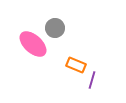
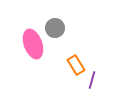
pink ellipse: rotated 28 degrees clockwise
orange rectangle: rotated 36 degrees clockwise
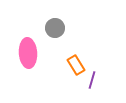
pink ellipse: moved 5 px left, 9 px down; rotated 16 degrees clockwise
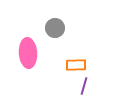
orange rectangle: rotated 60 degrees counterclockwise
purple line: moved 8 px left, 6 px down
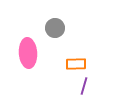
orange rectangle: moved 1 px up
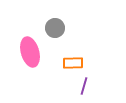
pink ellipse: moved 2 px right, 1 px up; rotated 12 degrees counterclockwise
orange rectangle: moved 3 px left, 1 px up
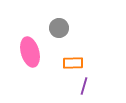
gray circle: moved 4 px right
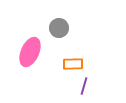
pink ellipse: rotated 40 degrees clockwise
orange rectangle: moved 1 px down
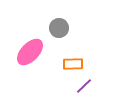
pink ellipse: rotated 20 degrees clockwise
purple line: rotated 30 degrees clockwise
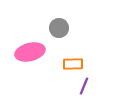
pink ellipse: rotated 32 degrees clockwise
purple line: rotated 24 degrees counterclockwise
